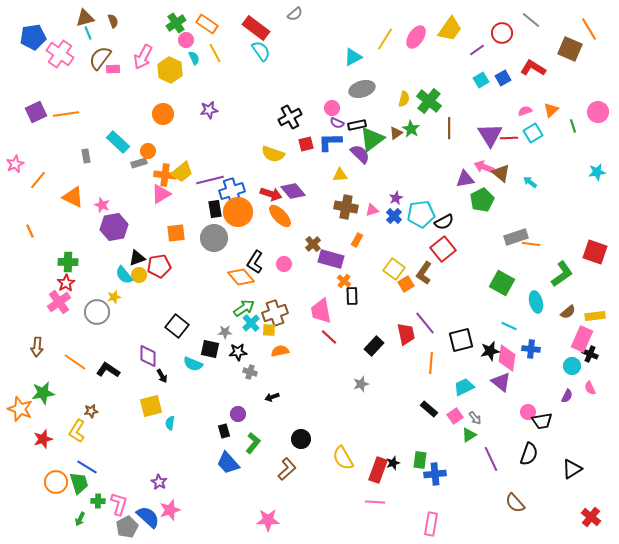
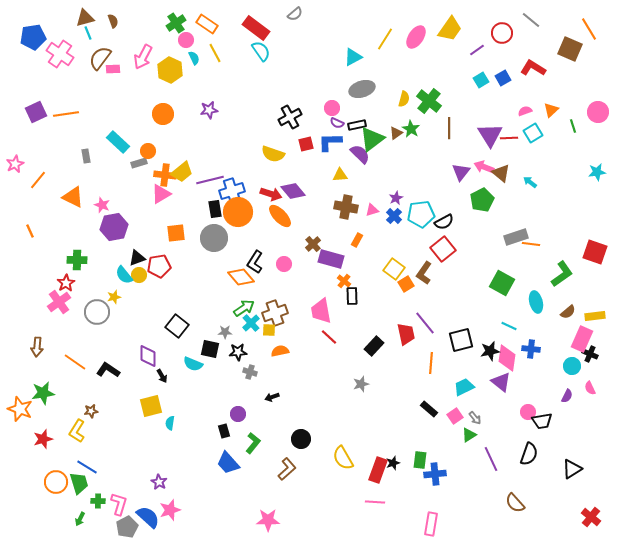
purple triangle at (465, 179): moved 4 px left, 7 px up; rotated 42 degrees counterclockwise
green cross at (68, 262): moved 9 px right, 2 px up
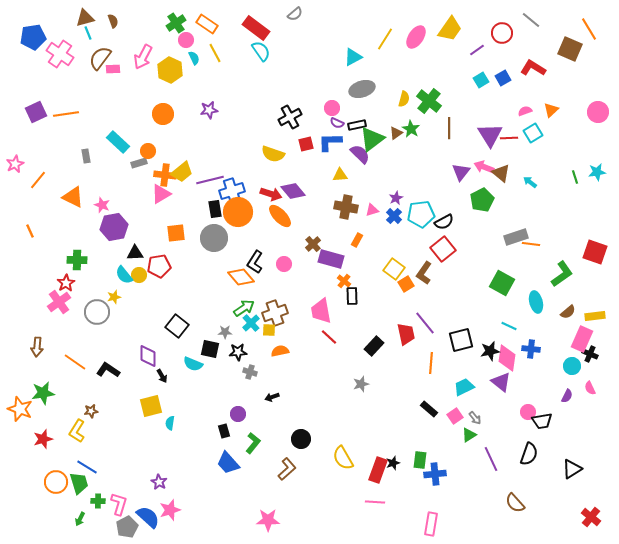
green line at (573, 126): moved 2 px right, 51 px down
black triangle at (137, 258): moved 2 px left, 5 px up; rotated 18 degrees clockwise
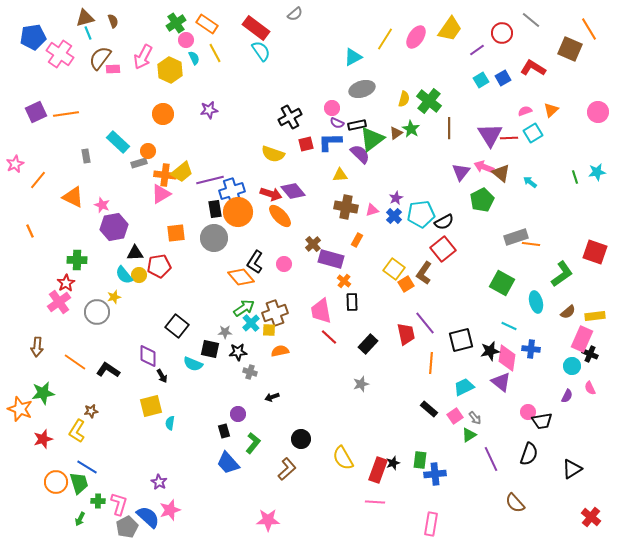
black rectangle at (352, 296): moved 6 px down
black rectangle at (374, 346): moved 6 px left, 2 px up
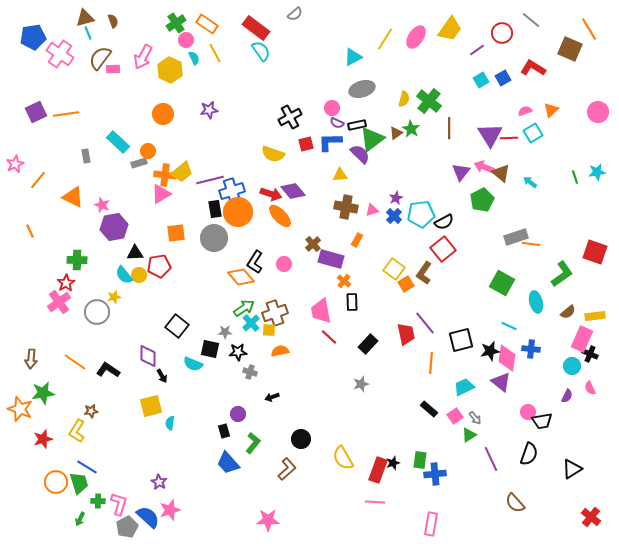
brown arrow at (37, 347): moved 6 px left, 12 px down
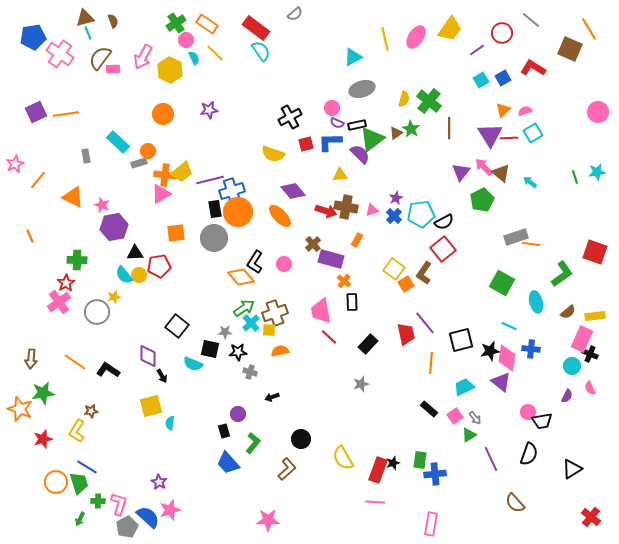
yellow line at (385, 39): rotated 45 degrees counterclockwise
yellow line at (215, 53): rotated 18 degrees counterclockwise
orange triangle at (551, 110): moved 48 px left
pink arrow at (484, 167): rotated 24 degrees clockwise
red arrow at (271, 194): moved 55 px right, 17 px down
orange line at (30, 231): moved 5 px down
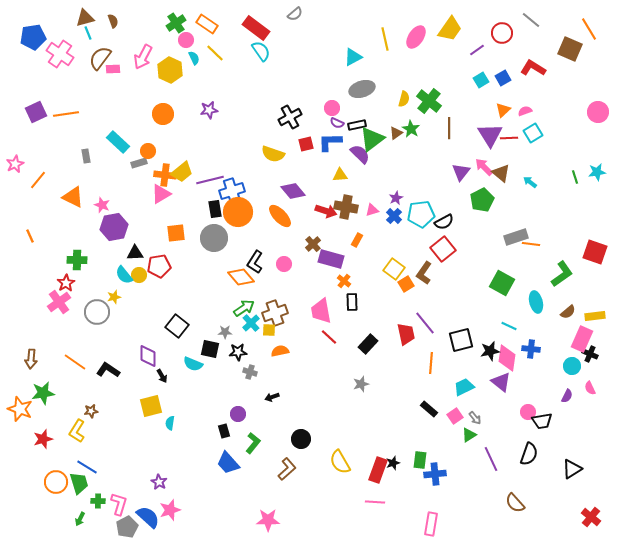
yellow semicircle at (343, 458): moved 3 px left, 4 px down
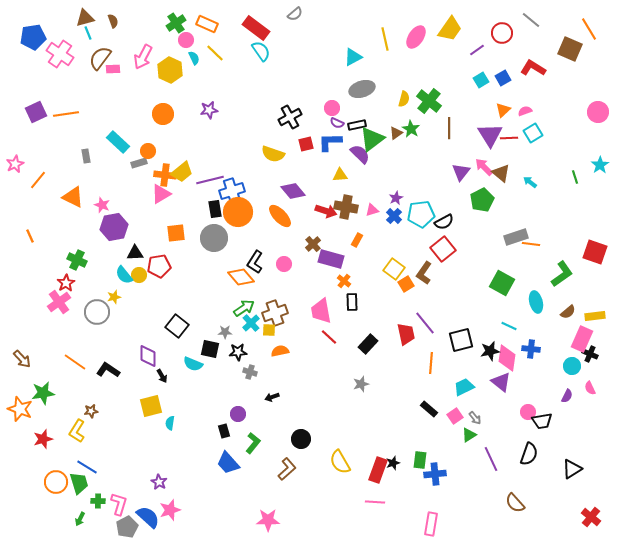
orange rectangle at (207, 24): rotated 10 degrees counterclockwise
cyan star at (597, 172): moved 3 px right, 7 px up; rotated 24 degrees counterclockwise
green cross at (77, 260): rotated 24 degrees clockwise
brown arrow at (31, 359): moved 9 px left; rotated 48 degrees counterclockwise
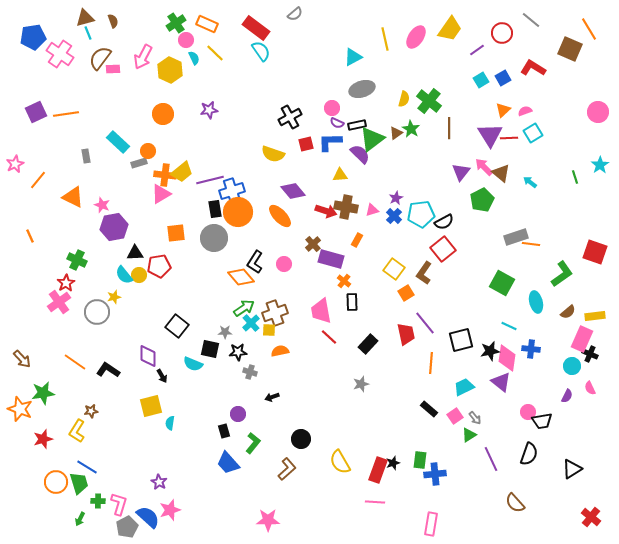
orange square at (406, 284): moved 9 px down
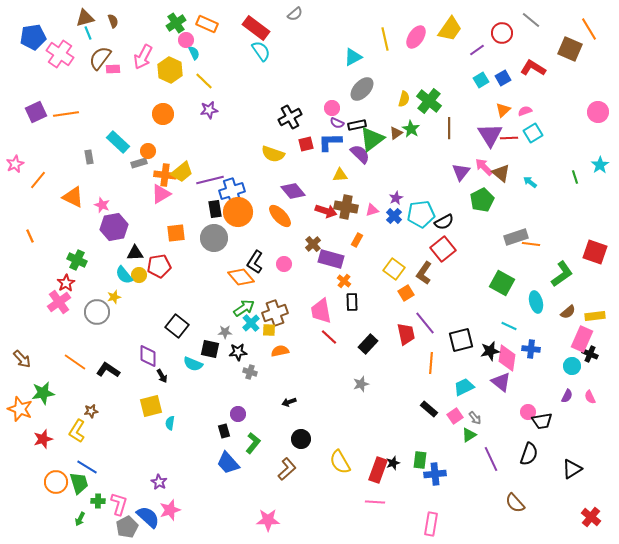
yellow line at (215, 53): moved 11 px left, 28 px down
cyan semicircle at (194, 58): moved 5 px up
gray ellipse at (362, 89): rotated 30 degrees counterclockwise
gray rectangle at (86, 156): moved 3 px right, 1 px down
pink semicircle at (590, 388): moved 9 px down
black arrow at (272, 397): moved 17 px right, 5 px down
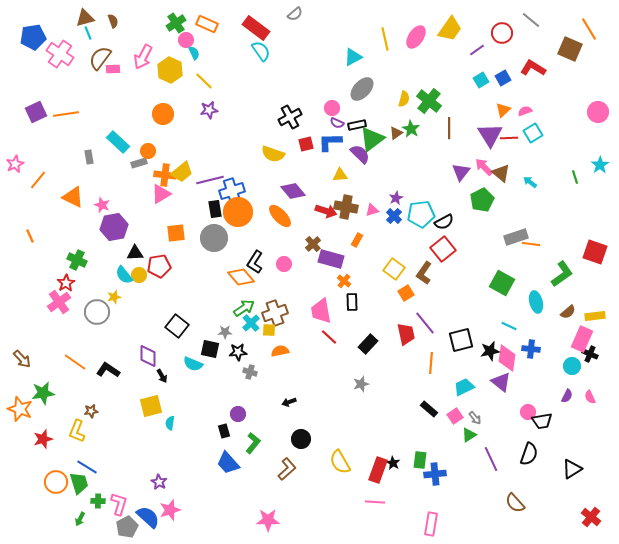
yellow L-shape at (77, 431): rotated 10 degrees counterclockwise
black star at (393, 463): rotated 24 degrees counterclockwise
